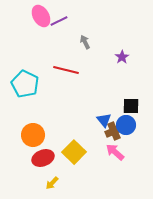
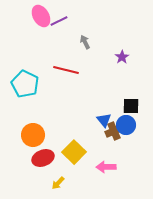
pink arrow: moved 9 px left, 15 px down; rotated 42 degrees counterclockwise
yellow arrow: moved 6 px right
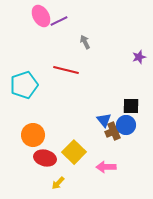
purple star: moved 17 px right; rotated 16 degrees clockwise
cyan pentagon: moved 1 px left, 1 px down; rotated 28 degrees clockwise
red ellipse: moved 2 px right; rotated 35 degrees clockwise
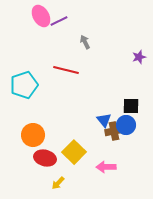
brown cross: rotated 12 degrees clockwise
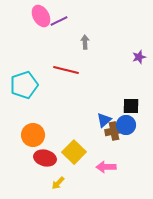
gray arrow: rotated 24 degrees clockwise
blue triangle: rotated 28 degrees clockwise
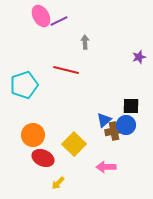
yellow square: moved 8 px up
red ellipse: moved 2 px left; rotated 10 degrees clockwise
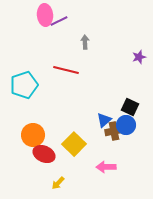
pink ellipse: moved 4 px right, 1 px up; rotated 25 degrees clockwise
black square: moved 1 px left, 1 px down; rotated 24 degrees clockwise
red ellipse: moved 1 px right, 4 px up
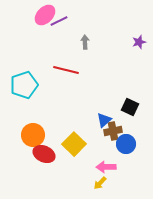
pink ellipse: rotated 50 degrees clockwise
purple star: moved 15 px up
blue circle: moved 19 px down
brown cross: moved 1 px left
yellow arrow: moved 42 px right
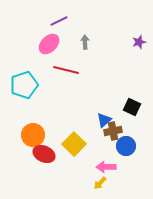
pink ellipse: moved 4 px right, 29 px down
black square: moved 2 px right
blue circle: moved 2 px down
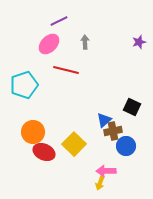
orange circle: moved 3 px up
red ellipse: moved 2 px up
pink arrow: moved 4 px down
yellow arrow: rotated 24 degrees counterclockwise
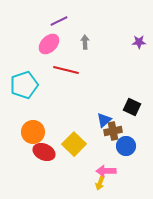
purple star: rotated 16 degrees clockwise
